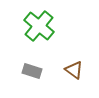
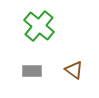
gray rectangle: rotated 18 degrees counterclockwise
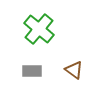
green cross: moved 3 px down
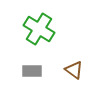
green cross: rotated 8 degrees counterclockwise
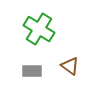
brown triangle: moved 4 px left, 4 px up
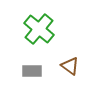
green cross: rotated 8 degrees clockwise
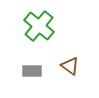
green cross: moved 3 px up
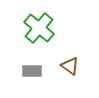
green cross: moved 2 px down
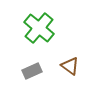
gray rectangle: rotated 24 degrees counterclockwise
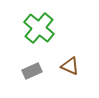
brown triangle: rotated 12 degrees counterclockwise
